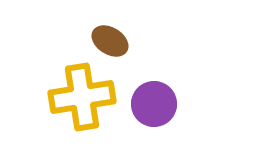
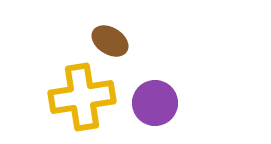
purple circle: moved 1 px right, 1 px up
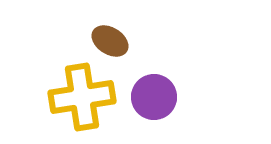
purple circle: moved 1 px left, 6 px up
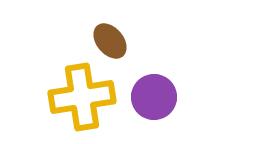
brown ellipse: rotated 18 degrees clockwise
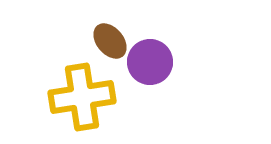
purple circle: moved 4 px left, 35 px up
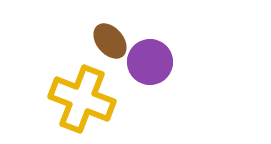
yellow cross: moved 2 px down; rotated 30 degrees clockwise
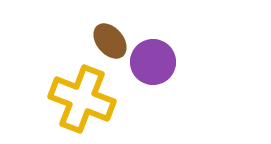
purple circle: moved 3 px right
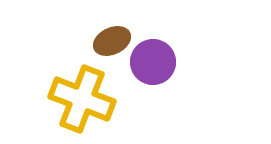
brown ellipse: moved 2 px right; rotated 75 degrees counterclockwise
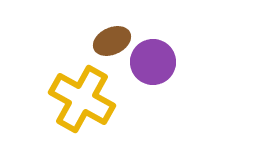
yellow cross: rotated 8 degrees clockwise
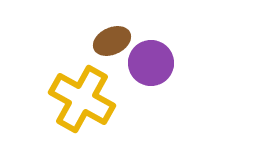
purple circle: moved 2 px left, 1 px down
